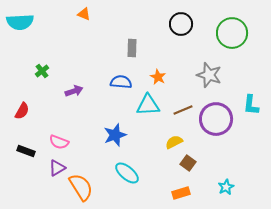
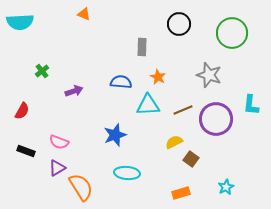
black circle: moved 2 px left
gray rectangle: moved 10 px right, 1 px up
brown square: moved 3 px right, 4 px up
cyan ellipse: rotated 35 degrees counterclockwise
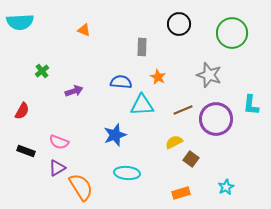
orange triangle: moved 16 px down
cyan triangle: moved 6 px left
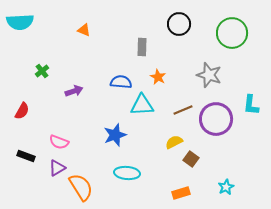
black rectangle: moved 5 px down
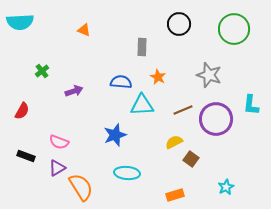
green circle: moved 2 px right, 4 px up
orange rectangle: moved 6 px left, 2 px down
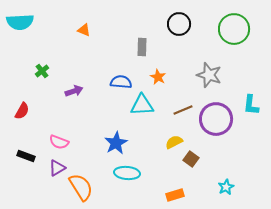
blue star: moved 1 px right, 8 px down; rotated 10 degrees counterclockwise
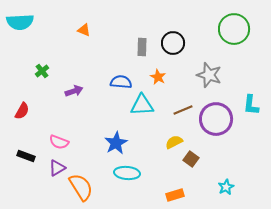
black circle: moved 6 px left, 19 px down
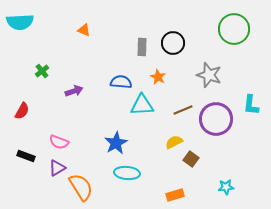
cyan star: rotated 21 degrees clockwise
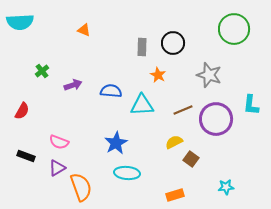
orange star: moved 2 px up
blue semicircle: moved 10 px left, 9 px down
purple arrow: moved 1 px left, 6 px up
orange semicircle: rotated 12 degrees clockwise
